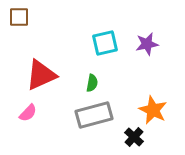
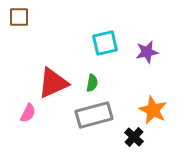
purple star: moved 8 px down
red triangle: moved 12 px right, 8 px down
pink semicircle: rotated 18 degrees counterclockwise
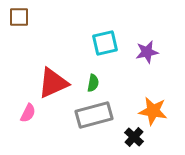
green semicircle: moved 1 px right
orange star: moved 1 px down; rotated 16 degrees counterclockwise
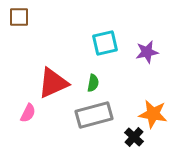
orange star: moved 3 px down
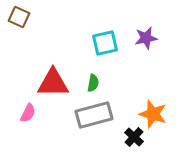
brown square: rotated 25 degrees clockwise
purple star: moved 1 px left, 14 px up
red triangle: rotated 24 degrees clockwise
orange star: rotated 8 degrees clockwise
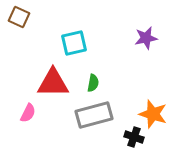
cyan square: moved 31 px left
black cross: rotated 24 degrees counterclockwise
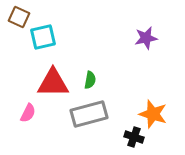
cyan square: moved 31 px left, 6 px up
green semicircle: moved 3 px left, 3 px up
gray rectangle: moved 5 px left, 1 px up
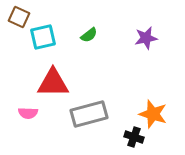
green semicircle: moved 1 px left, 45 px up; rotated 42 degrees clockwise
pink semicircle: rotated 66 degrees clockwise
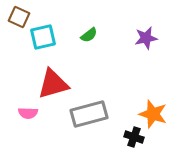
red triangle: moved 1 px down; rotated 16 degrees counterclockwise
